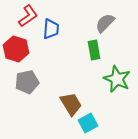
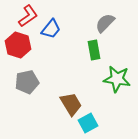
blue trapezoid: rotated 35 degrees clockwise
red hexagon: moved 2 px right, 4 px up
green star: rotated 16 degrees counterclockwise
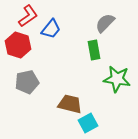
brown trapezoid: moved 1 px left; rotated 45 degrees counterclockwise
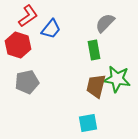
brown trapezoid: moved 26 px right, 18 px up; rotated 90 degrees counterclockwise
cyan square: rotated 18 degrees clockwise
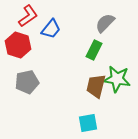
green rectangle: rotated 36 degrees clockwise
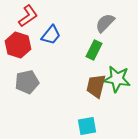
blue trapezoid: moved 6 px down
cyan square: moved 1 px left, 3 px down
